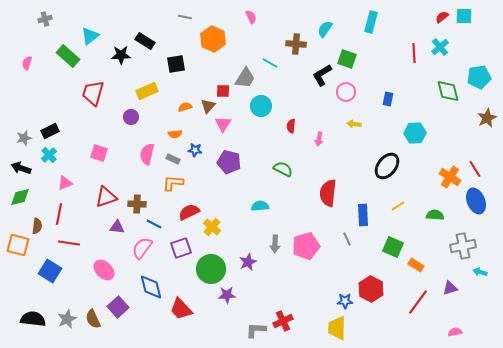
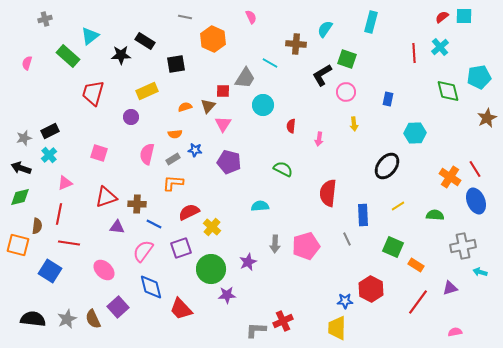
cyan circle at (261, 106): moved 2 px right, 1 px up
yellow arrow at (354, 124): rotated 104 degrees counterclockwise
gray rectangle at (173, 159): rotated 56 degrees counterclockwise
pink semicircle at (142, 248): moved 1 px right, 3 px down
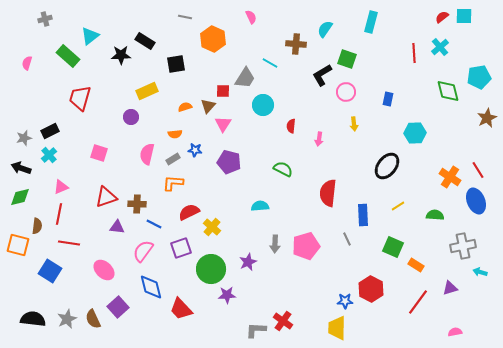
red trapezoid at (93, 93): moved 13 px left, 5 px down
red line at (475, 169): moved 3 px right, 1 px down
pink triangle at (65, 183): moved 4 px left, 4 px down
red cross at (283, 321): rotated 30 degrees counterclockwise
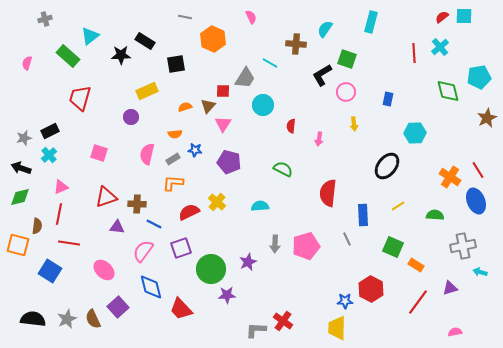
yellow cross at (212, 227): moved 5 px right, 25 px up
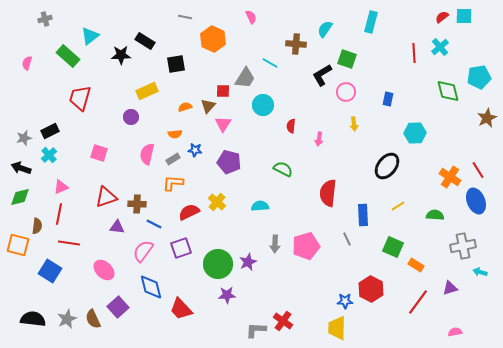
green circle at (211, 269): moved 7 px right, 5 px up
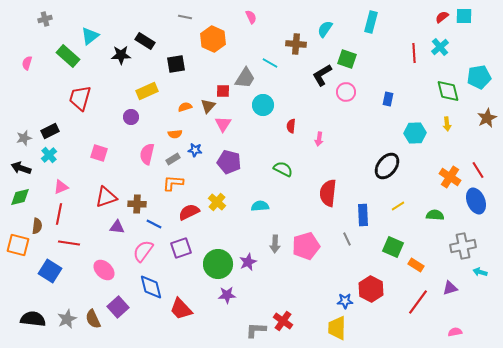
yellow arrow at (354, 124): moved 93 px right
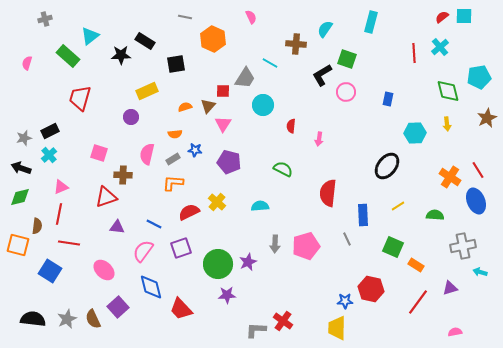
brown cross at (137, 204): moved 14 px left, 29 px up
red hexagon at (371, 289): rotated 15 degrees counterclockwise
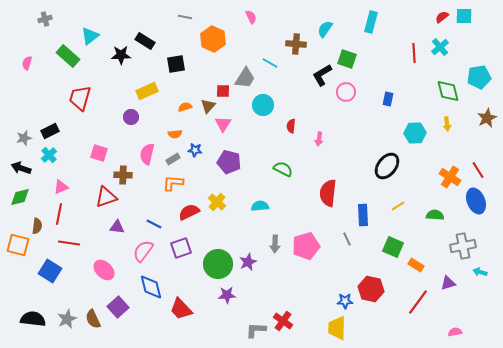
purple triangle at (450, 288): moved 2 px left, 5 px up
